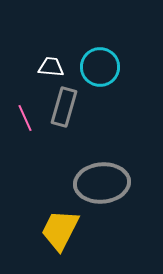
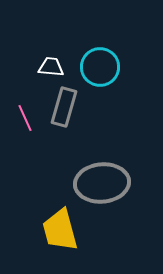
yellow trapezoid: rotated 42 degrees counterclockwise
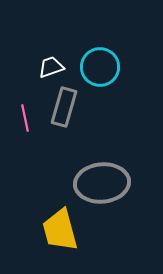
white trapezoid: rotated 24 degrees counterclockwise
pink line: rotated 12 degrees clockwise
